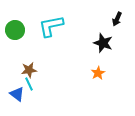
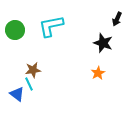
brown star: moved 4 px right
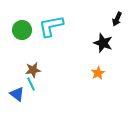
green circle: moved 7 px right
cyan line: moved 2 px right
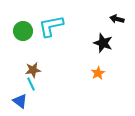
black arrow: rotated 80 degrees clockwise
green circle: moved 1 px right, 1 px down
blue triangle: moved 3 px right, 7 px down
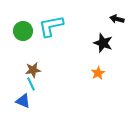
blue triangle: moved 3 px right; rotated 14 degrees counterclockwise
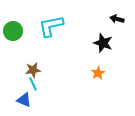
green circle: moved 10 px left
cyan line: moved 2 px right
blue triangle: moved 1 px right, 1 px up
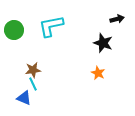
black arrow: rotated 152 degrees clockwise
green circle: moved 1 px right, 1 px up
orange star: rotated 16 degrees counterclockwise
blue triangle: moved 2 px up
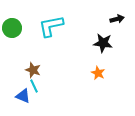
green circle: moved 2 px left, 2 px up
black star: rotated 12 degrees counterclockwise
brown star: rotated 28 degrees clockwise
cyan line: moved 1 px right, 2 px down
blue triangle: moved 1 px left, 2 px up
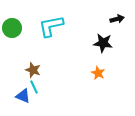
cyan line: moved 1 px down
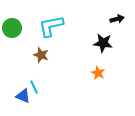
brown star: moved 8 px right, 15 px up
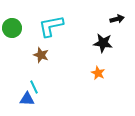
blue triangle: moved 4 px right, 3 px down; rotated 21 degrees counterclockwise
